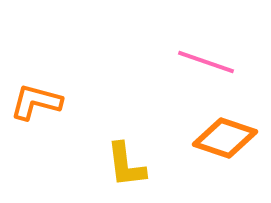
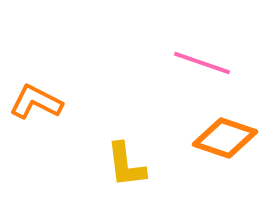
pink line: moved 4 px left, 1 px down
orange L-shape: rotated 12 degrees clockwise
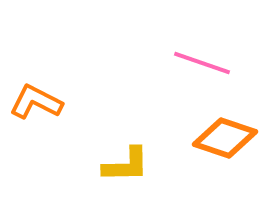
yellow L-shape: rotated 84 degrees counterclockwise
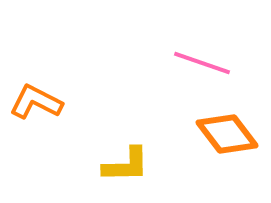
orange diamond: moved 2 px right, 4 px up; rotated 34 degrees clockwise
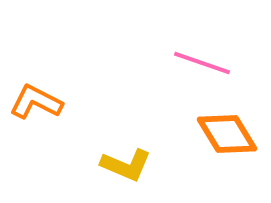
orange diamond: rotated 6 degrees clockwise
yellow L-shape: rotated 24 degrees clockwise
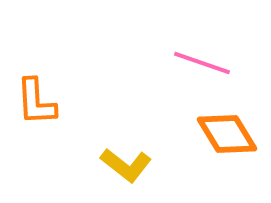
orange L-shape: rotated 120 degrees counterclockwise
yellow L-shape: rotated 15 degrees clockwise
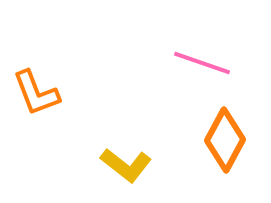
orange L-shape: moved 9 px up; rotated 18 degrees counterclockwise
orange diamond: moved 2 px left, 6 px down; rotated 60 degrees clockwise
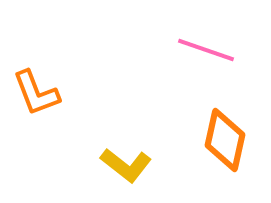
pink line: moved 4 px right, 13 px up
orange diamond: rotated 16 degrees counterclockwise
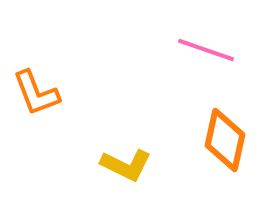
yellow L-shape: rotated 12 degrees counterclockwise
